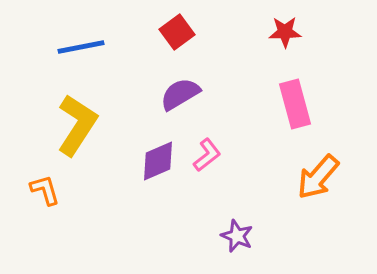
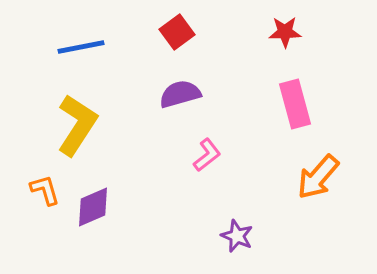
purple semicircle: rotated 15 degrees clockwise
purple diamond: moved 65 px left, 46 px down
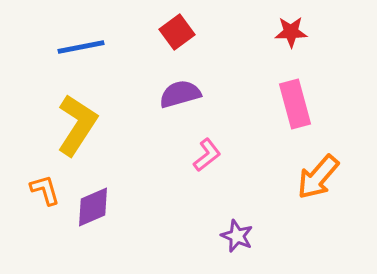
red star: moved 6 px right
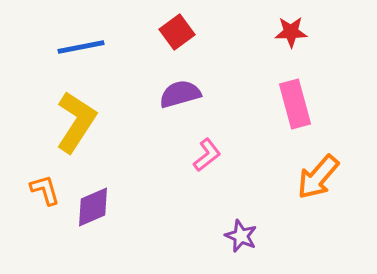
yellow L-shape: moved 1 px left, 3 px up
purple star: moved 4 px right
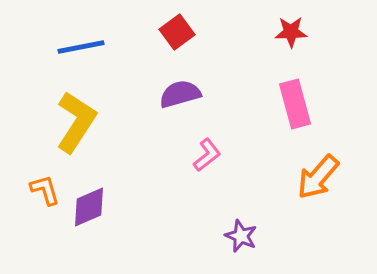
purple diamond: moved 4 px left
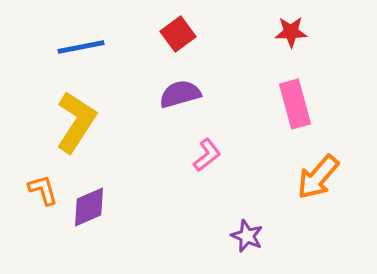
red square: moved 1 px right, 2 px down
orange L-shape: moved 2 px left
purple star: moved 6 px right
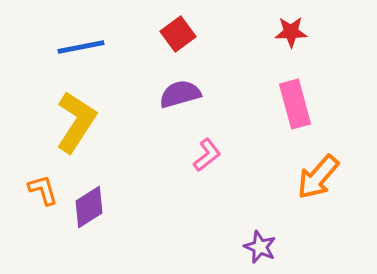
purple diamond: rotated 9 degrees counterclockwise
purple star: moved 13 px right, 11 px down
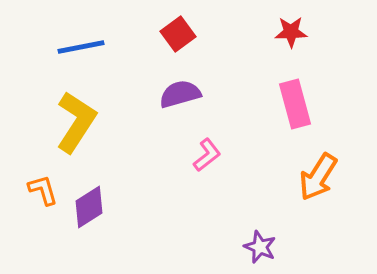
orange arrow: rotated 9 degrees counterclockwise
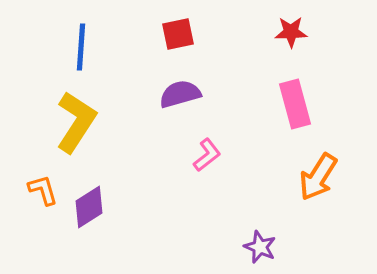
red square: rotated 24 degrees clockwise
blue line: rotated 75 degrees counterclockwise
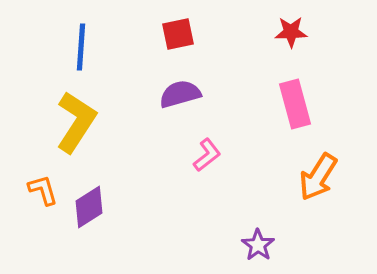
purple star: moved 2 px left, 2 px up; rotated 12 degrees clockwise
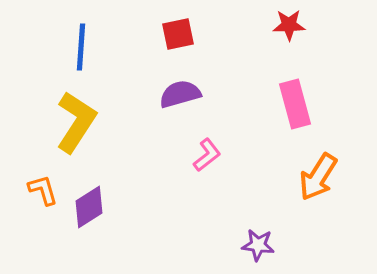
red star: moved 2 px left, 7 px up
purple star: rotated 28 degrees counterclockwise
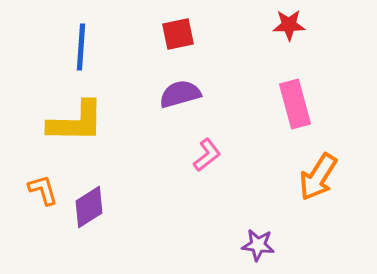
yellow L-shape: rotated 58 degrees clockwise
